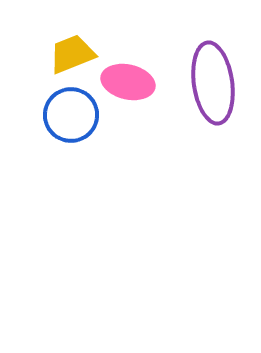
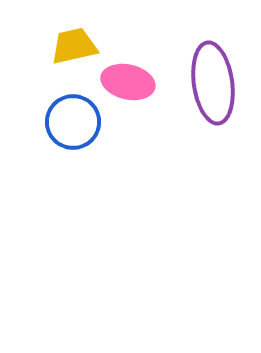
yellow trapezoid: moved 2 px right, 8 px up; rotated 9 degrees clockwise
blue circle: moved 2 px right, 7 px down
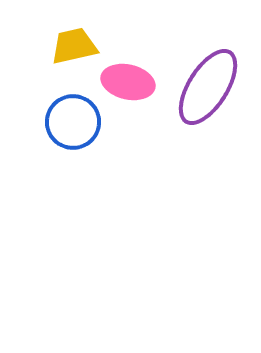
purple ellipse: moved 5 px left, 4 px down; rotated 40 degrees clockwise
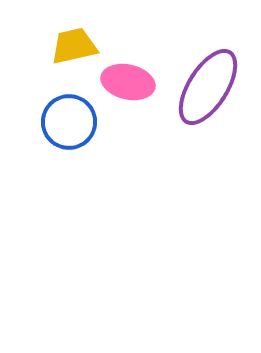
blue circle: moved 4 px left
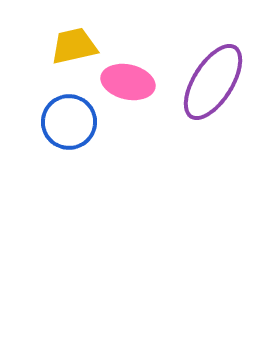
purple ellipse: moved 5 px right, 5 px up
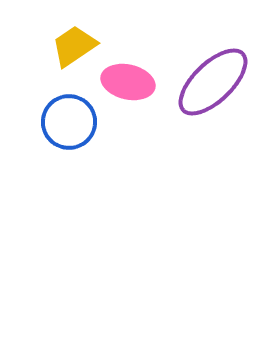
yellow trapezoid: rotated 21 degrees counterclockwise
purple ellipse: rotated 14 degrees clockwise
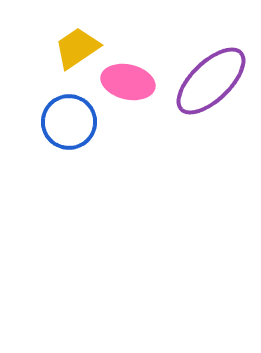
yellow trapezoid: moved 3 px right, 2 px down
purple ellipse: moved 2 px left, 1 px up
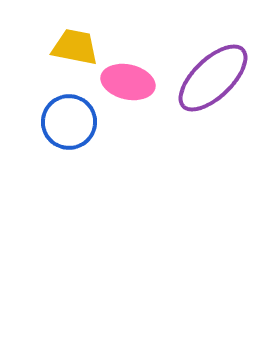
yellow trapezoid: moved 2 px left, 1 px up; rotated 45 degrees clockwise
purple ellipse: moved 2 px right, 3 px up
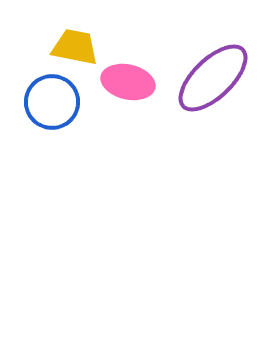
blue circle: moved 17 px left, 20 px up
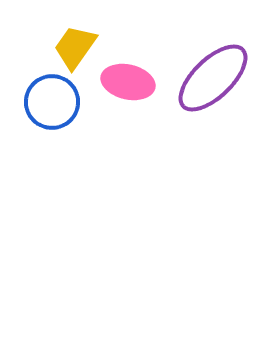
yellow trapezoid: rotated 66 degrees counterclockwise
